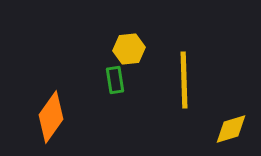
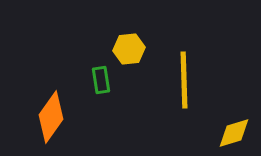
green rectangle: moved 14 px left
yellow diamond: moved 3 px right, 4 px down
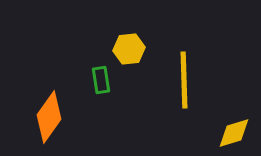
orange diamond: moved 2 px left
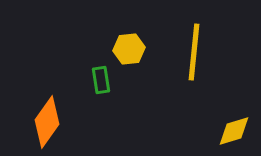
yellow line: moved 10 px right, 28 px up; rotated 8 degrees clockwise
orange diamond: moved 2 px left, 5 px down
yellow diamond: moved 2 px up
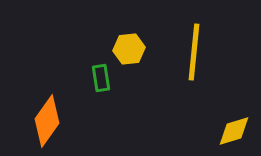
green rectangle: moved 2 px up
orange diamond: moved 1 px up
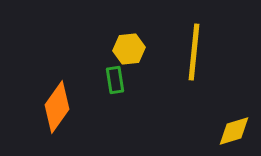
green rectangle: moved 14 px right, 2 px down
orange diamond: moved 10 px right, 14 px up
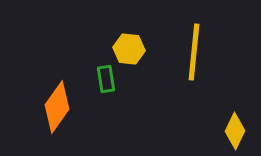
yellow hexagon: rotated 12 degrees clockwise
green rectangle: moved 9 px left, 1 px up
yellow diamond: moved 1 px right; rotated 48 degrees counterclockwise
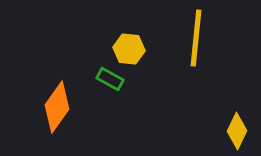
yellow line: moved 2 px right, 14 px up
green rectangle: moved 4 px right; rotated 52 degrees counterclockwise
yellow diamond: moved 2 px right
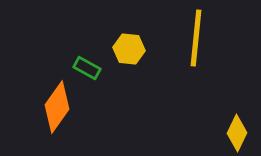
green rectangle: moved 23 px left, 11 px up
yellow diamond: moved 2 px down
